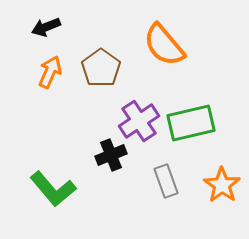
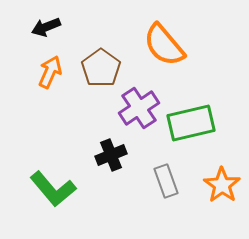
purple cross: moved 13 px up
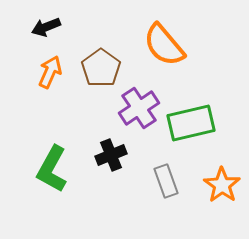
green L-shape: moved 1 px left, 20 px up; rotated 69 degrees clockwise
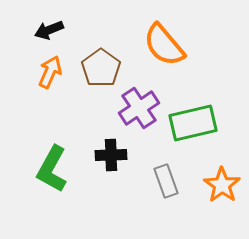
black arrow: moved 3 px right, 3 px down
green rectangle: moved 2 px right
black cross: rotated 20 degrees clockwise
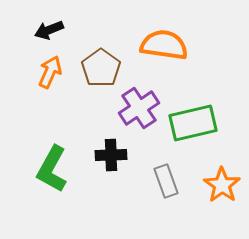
orange semicircle: rotated 138 degrees clockwise
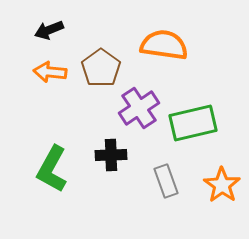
orange arrow: rotated 108 degrees counterclockwise
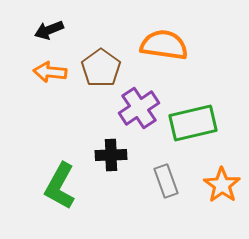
green L-shape: moved 8 px right, 17 px down
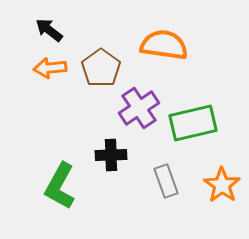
black arrow: rotated 60 degrees clockwise
orange arrow: moved 4 px up; rotated 12 degrees counterclockwise
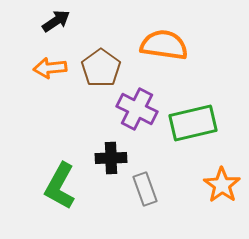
black arrow: moved 7 px right, 9 px up; rotated 108 degrees clockwise
purple cross: moved 2 px left, 1 px down; rotated 30 degrees counterclockwise
black cross: moved 3 px down
gray rectangle: moved 21 px left, 8 px down
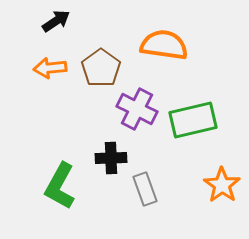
green rectangle: moved 3 px up
